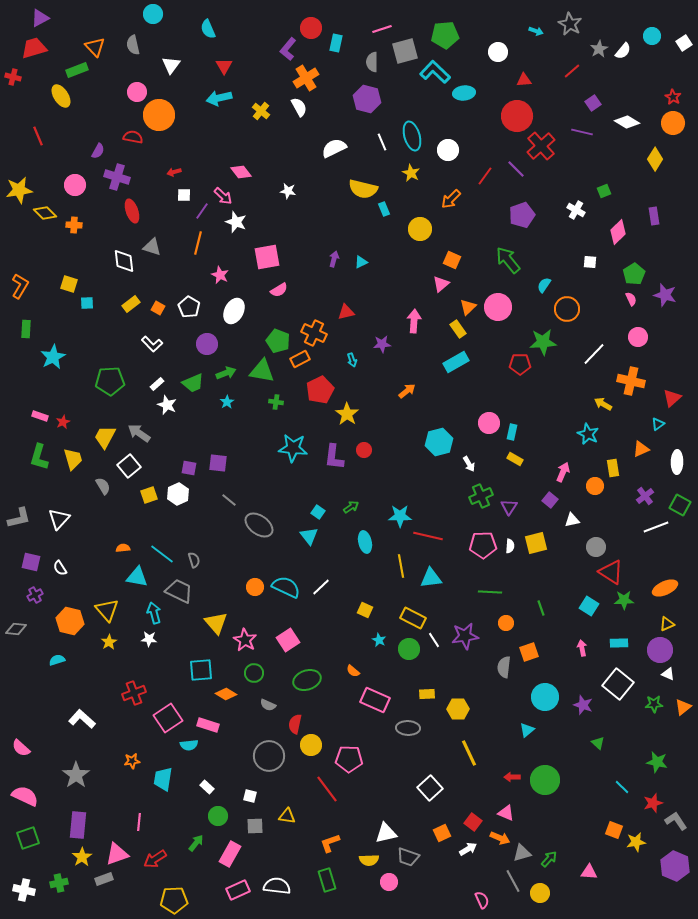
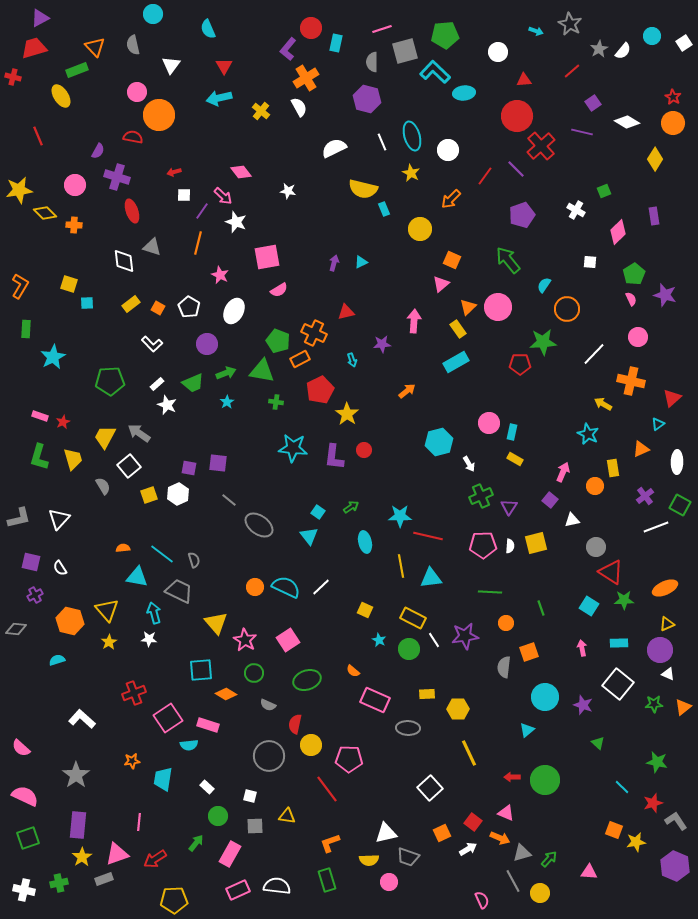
purple arrow at (334, 259): moved 4 px down
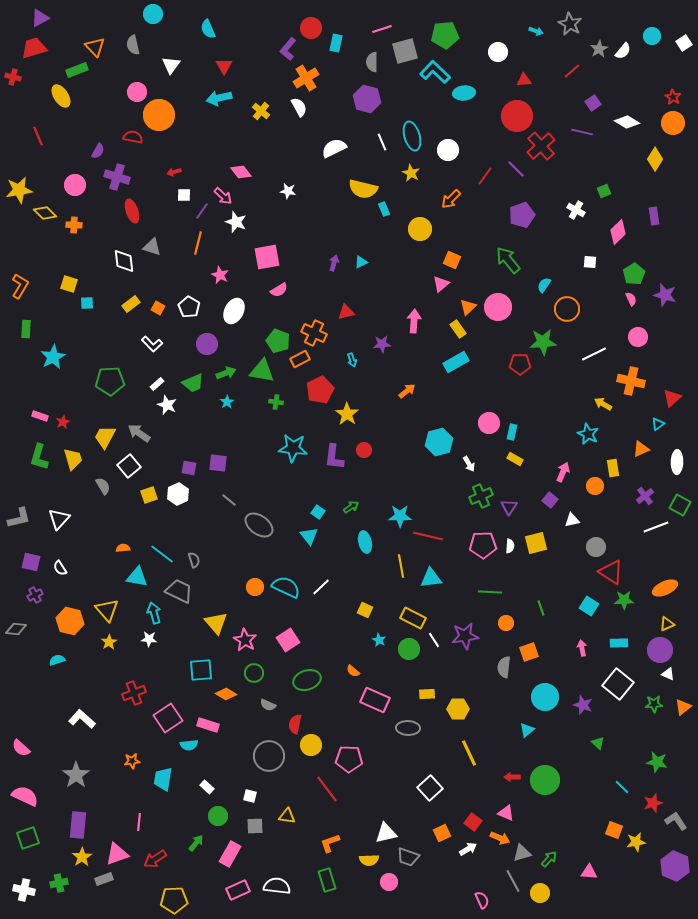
white line at (594, 354): rotated 20 degrees clockwise
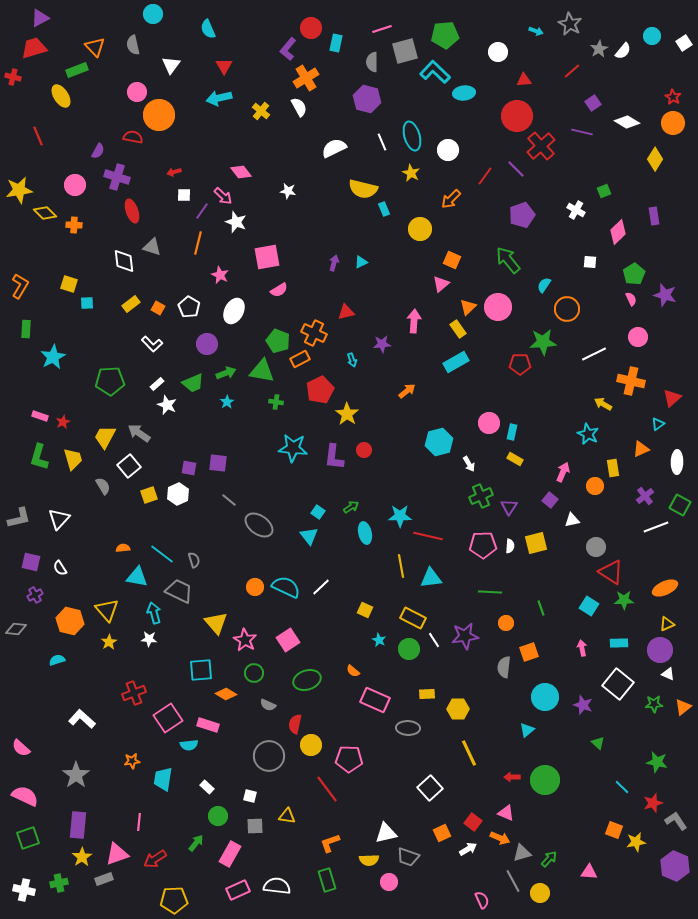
cyan ellipse at (365, 542): moved 9 px up
